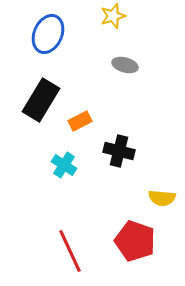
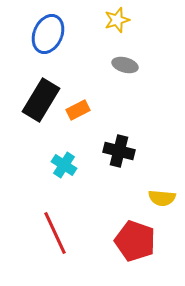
yellow star: moved 4 px right, 4 px down
orange rectangle: moved 2 px left, 11 px up
red line: moved 15 px left, 18 px up
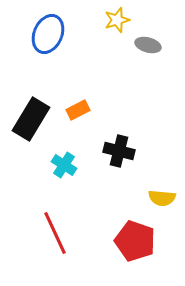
gray ellipse: moved 23 px right, 20 px up
black rectangle: moved 10 px left, 19 px down
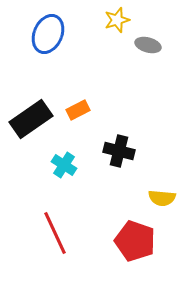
black rectangle: rotated 24 degrees clockwise
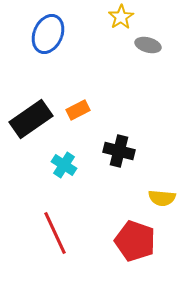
yellow star: moved 4 px right, 3 px up; rotated 15 degrees counterclockwise
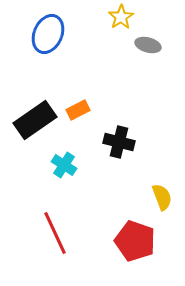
black rectangle: moved 4 px right, 1 px down
black cross: moved 9 px up
yellow semicircle: moved 1 px up; rotated 116 degrees counterclockwise
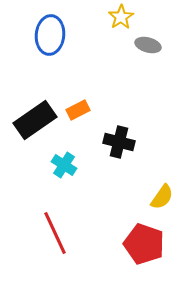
blue ellipse: moved 2 px right, 1 px down; rotated 18 degrees counterclockwise
yellow semicircle: rotated 56 degrees clockwise
red pentagon: moved 9 px right, 3 px down
